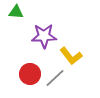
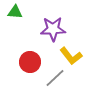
green triangle: moved 1 px left
purple star: moved 9 px right, 7 px up
red circle: moved 12 px up
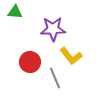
gray line: rotated 70 degrees counterclockwise
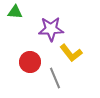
purple star: moved 2 px left
yellow L-shape: moved 3 px up
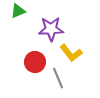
green triangle: moved 3 px right, 1 px up; rotated 28 degrees counterclockwise
red circle: moved 5 px right
gray line: moved 3 px right
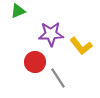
purple star: moved 5 px down
yellow L-shape: moved 10 px right, 7 px up
gray line: rotated 10 degrees counterclockwise
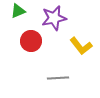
purple star: moved 3 px right, 16 px up; rotated 10 degrees counterclockwise
red circle: moved 4 px left, 21 px up
gray line: rotated 60 degrees counterclockwise
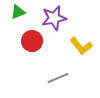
green triangle: moved 1 px down
red circle: moved 1 px right
gray line: rotated 20 degrees counterclockwise
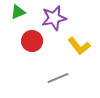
yellow L-shape: moved 2 px left
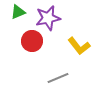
purple star: moved 6 px left
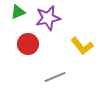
red circle: moved 4 px left, 3 px down
yellow L-shape: moved 3 px right
gray line: moved 3 px left, 1 px up
